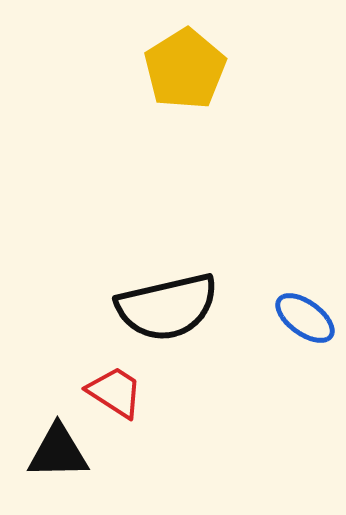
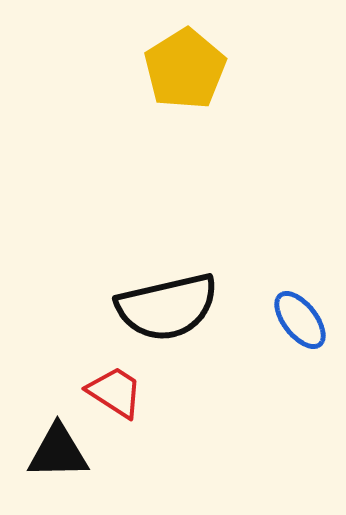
blue ellipse: moved 5 px left, 2 px down; rotated 16 degrees clockwise
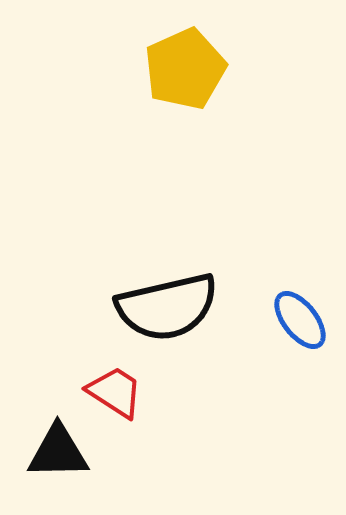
yellow pentagon: rotated 8 degrees clockwise
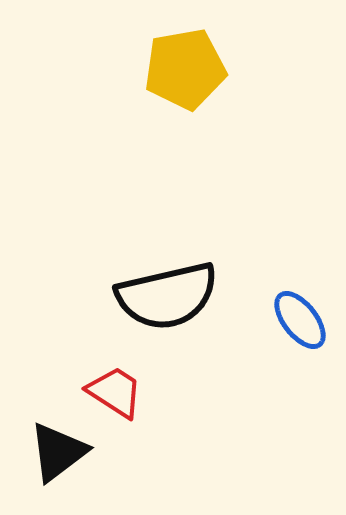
yellow pentagon: rotated 14 degrees clockwise
black semicircle: moved 11 px up
black triangle: rotated 36 degrees counterclockwise
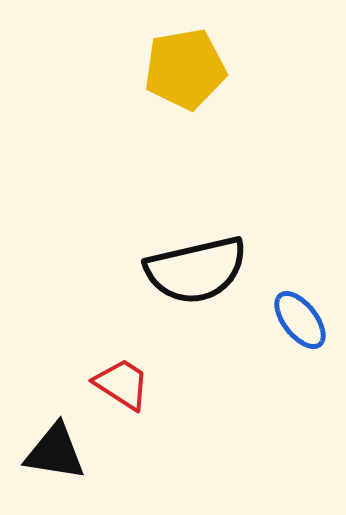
black semicircle: moved 29 px right, 26 px up
red trapezoid: moved 7 px right, 8 px up
black triangle: moved 3 px left; rotated 46 degrees clockwise
